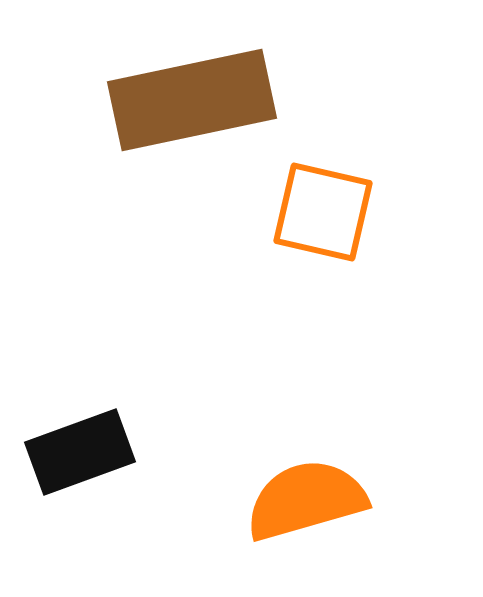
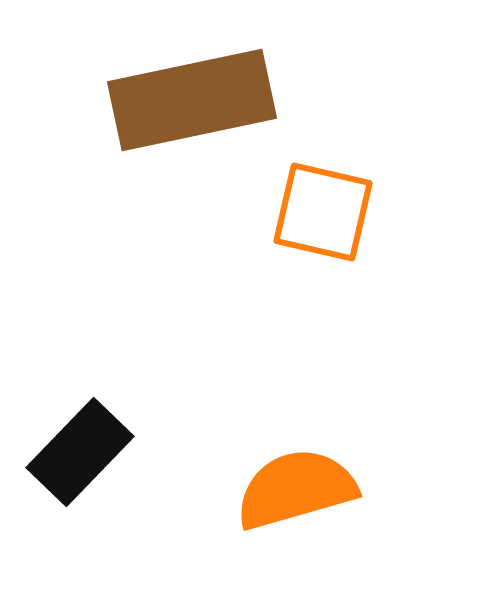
black rectangle: rotated 26 degrees counterclockwise
orange semicircle: moved 10 px left, 11 px up
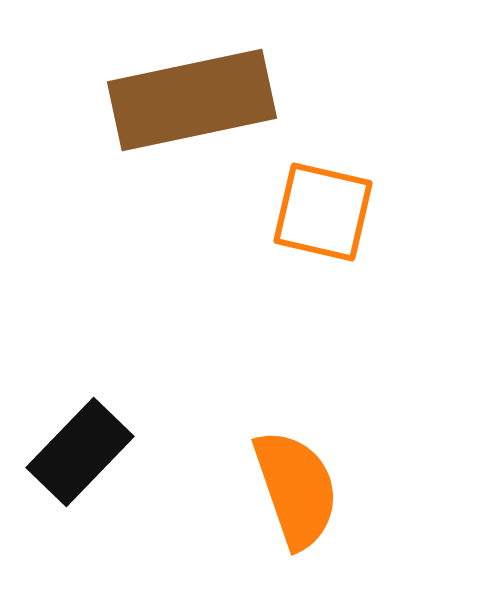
orange semicircle: rotated 87 degrees clockwise
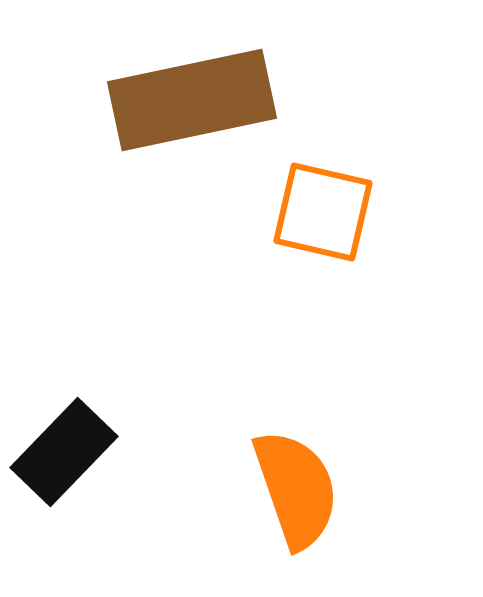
black rectangle: moved 16 px left
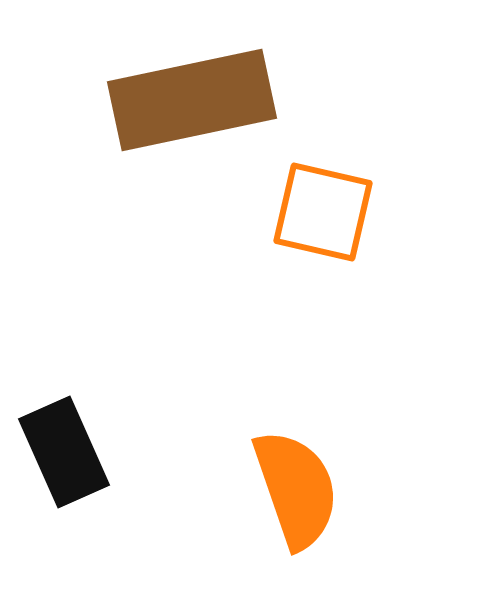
black rectangle: rotated 68 degrees counterclockwise
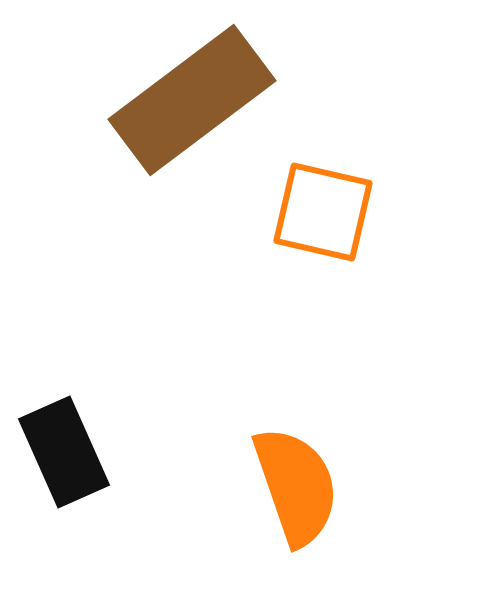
brown rectangle: rotated 25 degrees counterclockwise
orange semicircle: moved 3 px up
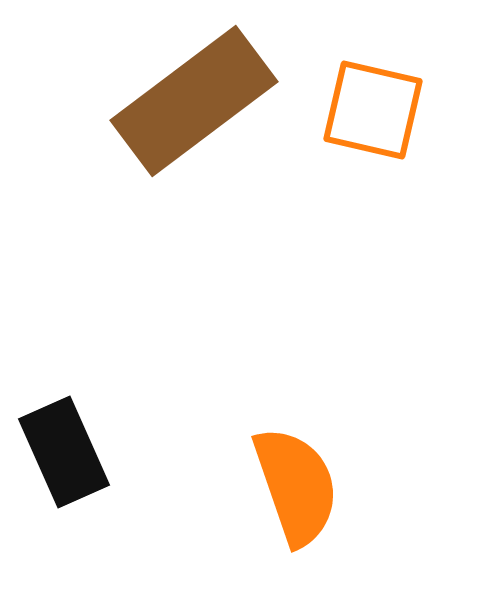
brown rectangle: moved 2 px right, 1 px down
orange square: moved 50 px right, 102 px up
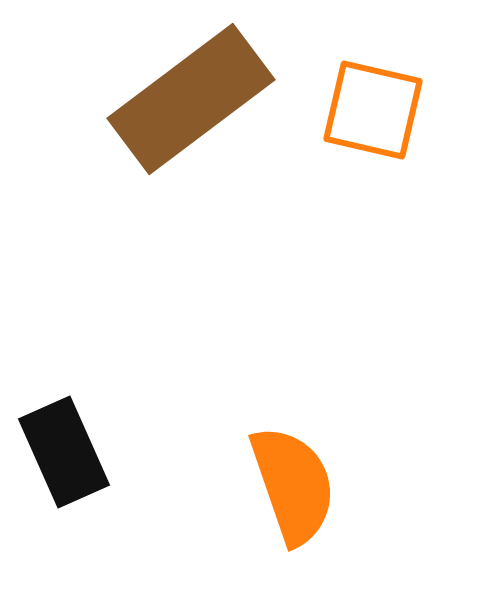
brown rectangle: moved 3 px left, 2 px up
orange semicircle: moved 3 px left, 1 px up
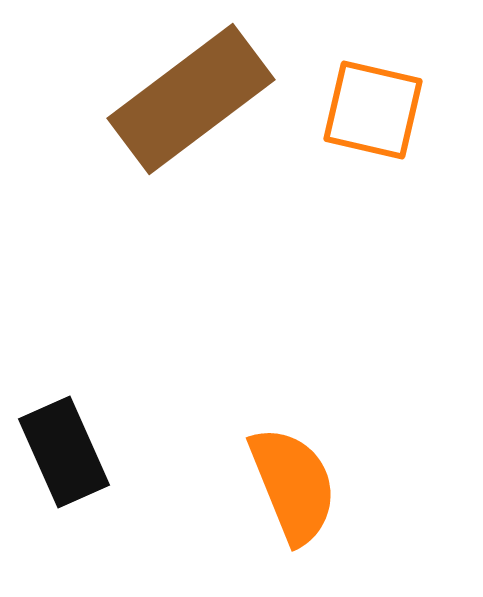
orange semicircle: rotated 3 degrees counterclockwise
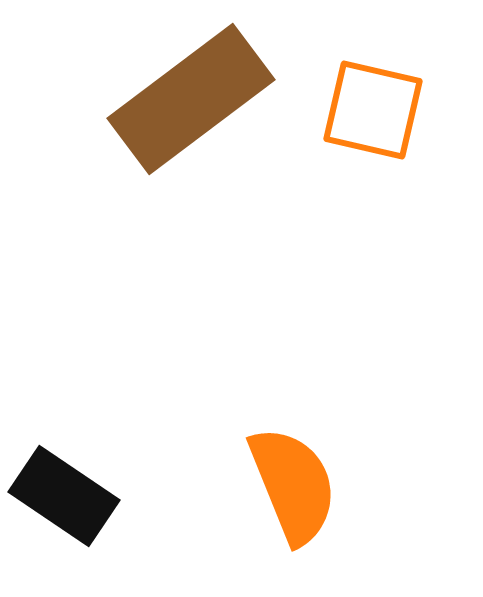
black rectangle: moved 44 px down; rotated 32 degrees counterclockwise
